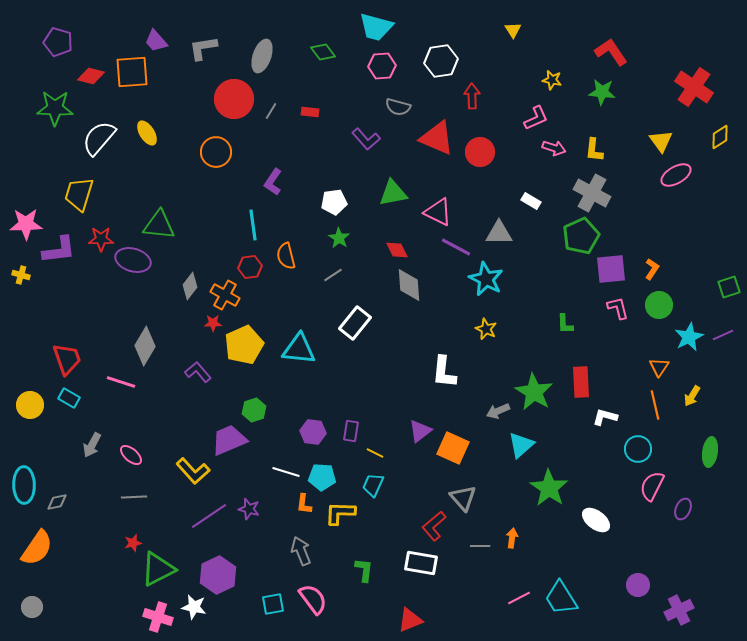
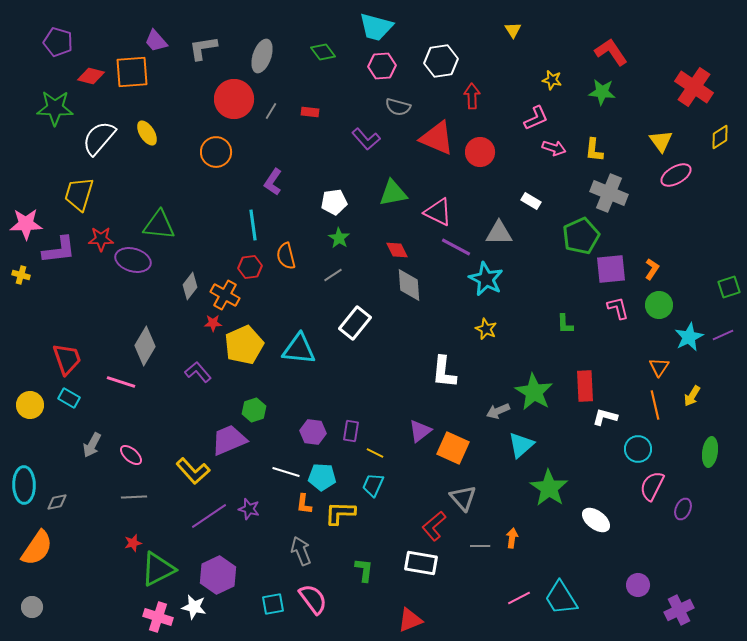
gray cross at (592, 193): moved 17 px right; rotated 6 degrees counterclockwise
red rectangle at (581, 382): moved 4 px right, 4 px down
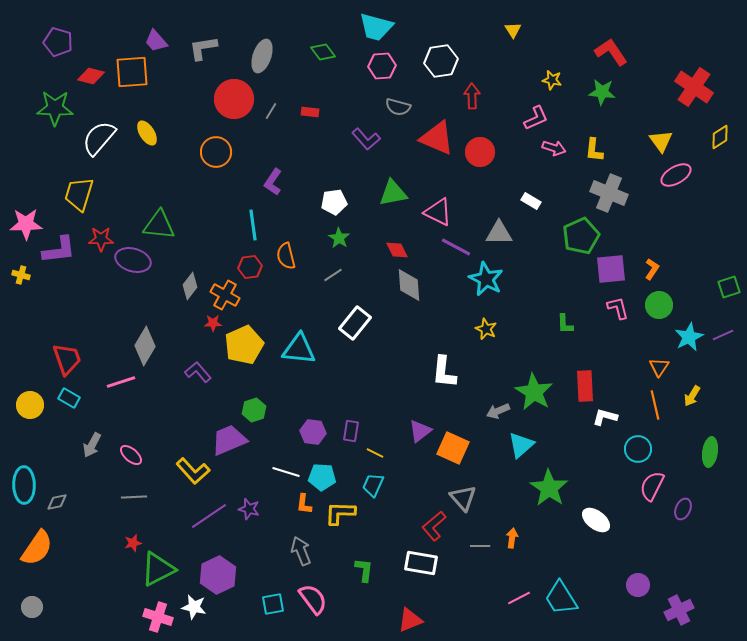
pink line at (121, 382): rotated 36 degrees counterclockwise
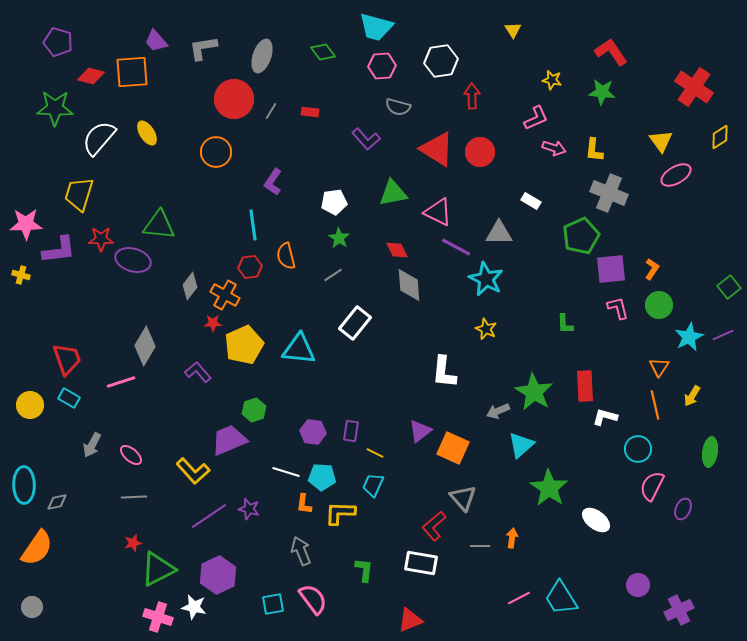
red triangle at (437, 138): moved 11 px down; rotated 9 degrees clockwise
green square at (729, 287): rotated 20 degrees counterclockwise
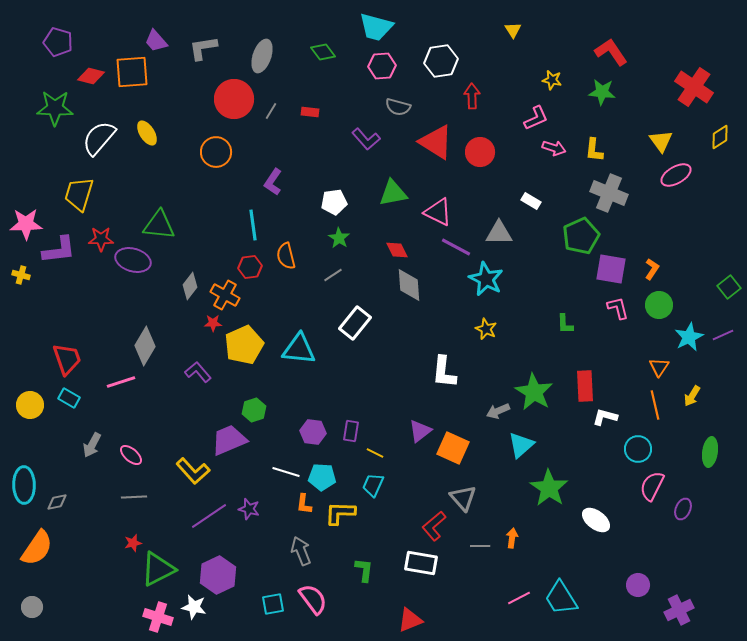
red triangle at (437, 149): moved 1 px left, 7 px up
purple square at (611, 269): rotated 16 degrees clockwise
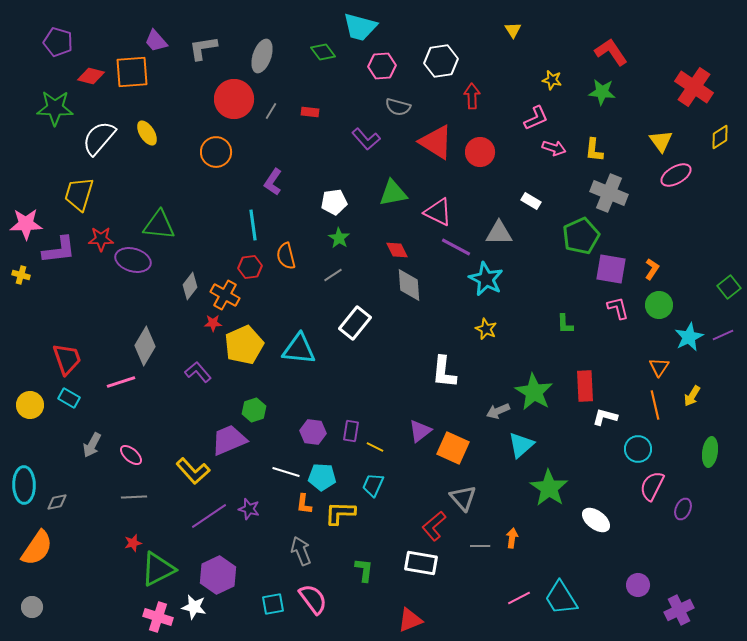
cyan trapezoid at (376, 27): moved 16 px left
yellow line at (375, 453): moved 6 px up
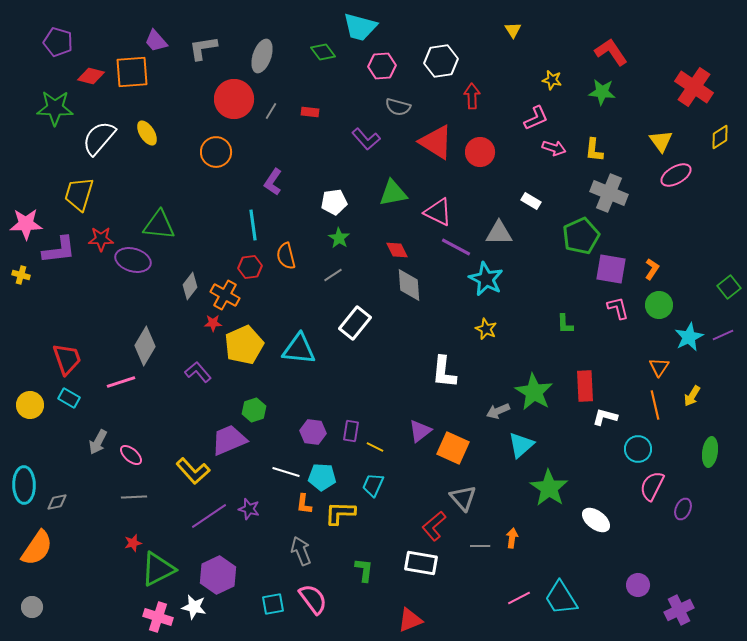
gray arrow at (92, 445): moved 6 px right, 3 px up
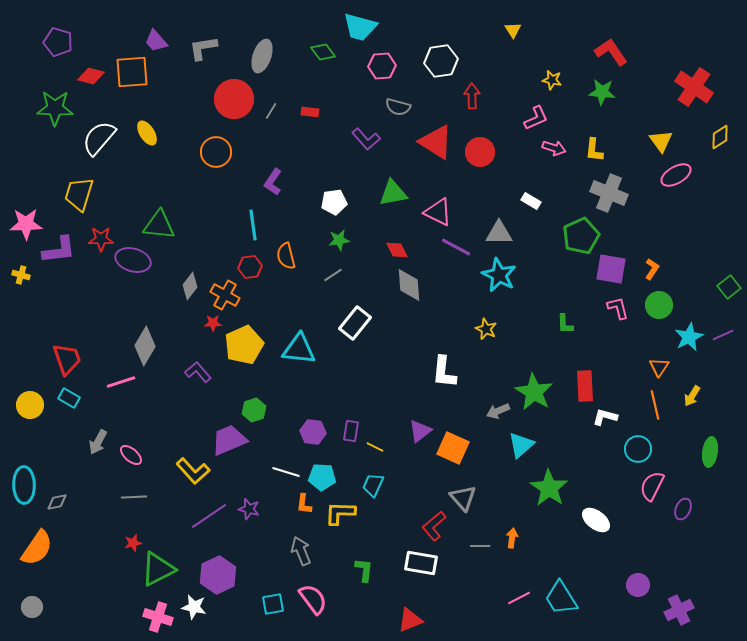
green star at (339, 238): moved 2 px down; rotated 30 degrees clockwise
cyan star at (486, 279): moved 13 px right, 4 px up
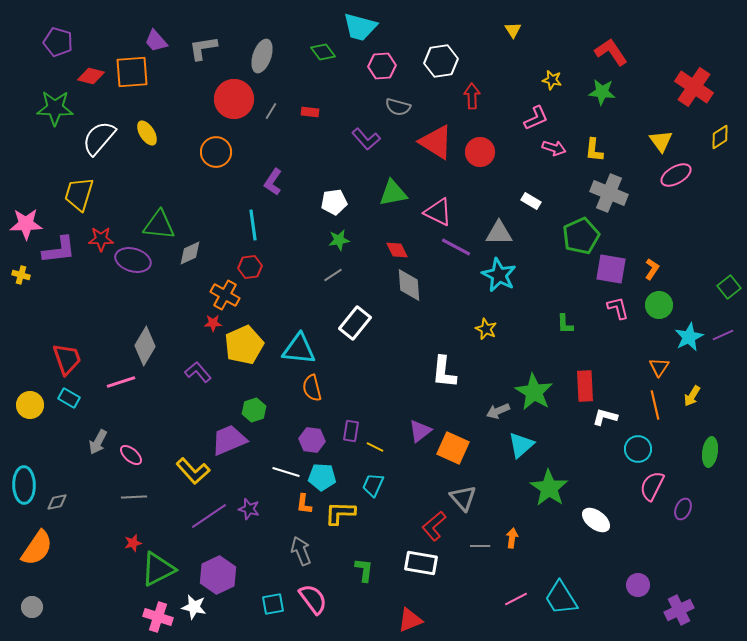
orange semicircle at (286, 256): moved 26 px right, 132 px down
gray diamond at (190, 286): moved 33 px up; rotated 28 degrees clockwise
purple hexagon at (313, 432): moved 1 px left, 8 px down
pink line at (519, 598): moved 3 px left, 1 px down
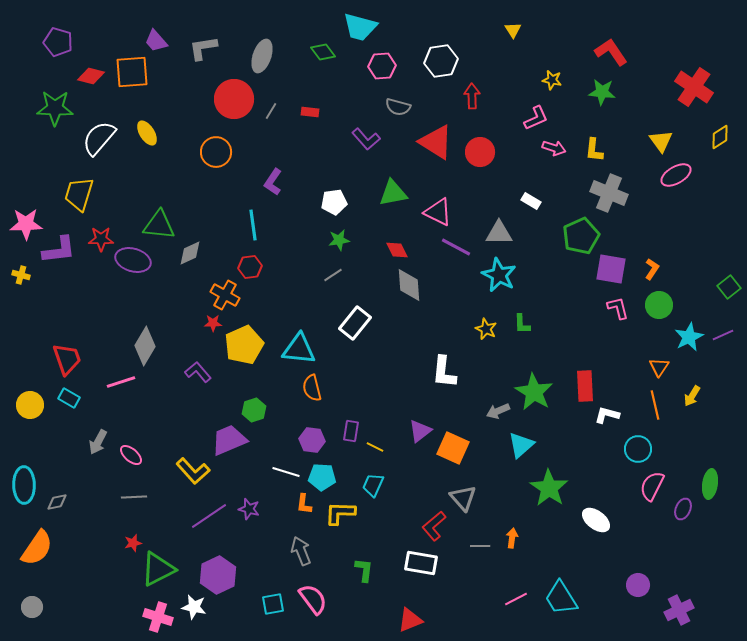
green L-shape at (565, 324): moved 43 px left
white L-shape at (605, 417): moved 2 px right, 2 px up
green ellipse at (710, 452): moved 32 px down
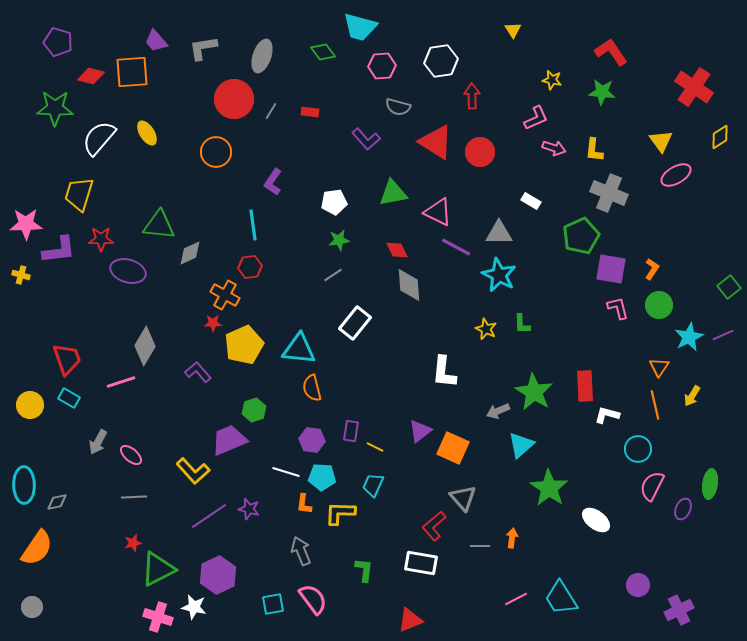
purple ellipse at (133, 260): moved 5 px left, 11 px down
